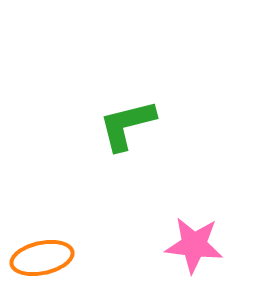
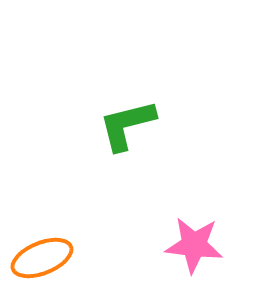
orange ellipse: rotated 10 degrees counterclockwise
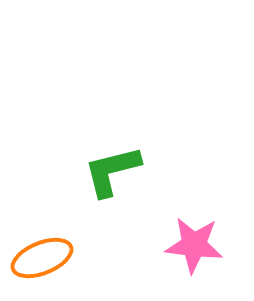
green L-shape: moved 15 px left, 46 px down
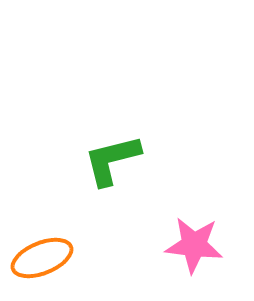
green L-shape: moved 11 px up
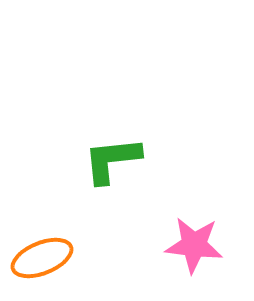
green L-shape: rotated 8 degrees clockwise
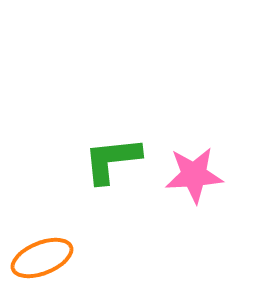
pink star: moved 70 px up; rotated 10 degrees counterclockwise
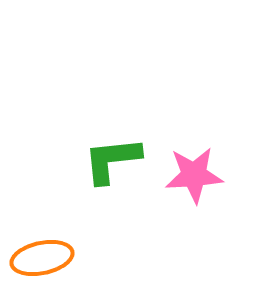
orange ellipse: rotated 10 degrees clockwise
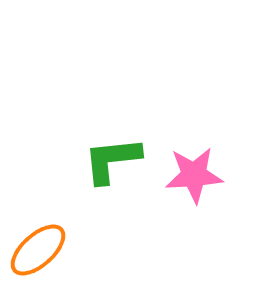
orange ellipse: moved 4 px left, 8 px up; rotated 30 degrees counterclockwise
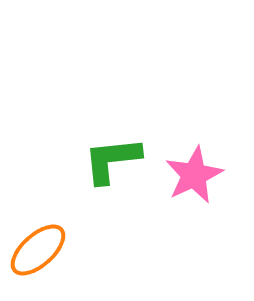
pink star: rotated 22 degrees counterclockwise
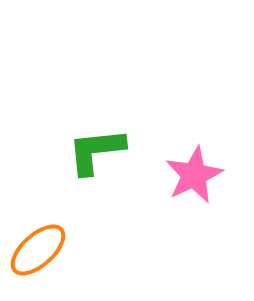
green L-shape: moved 16 px left, 9 px up
